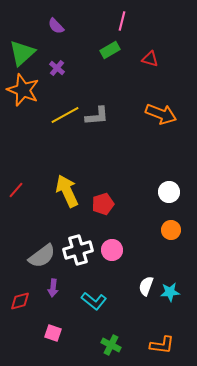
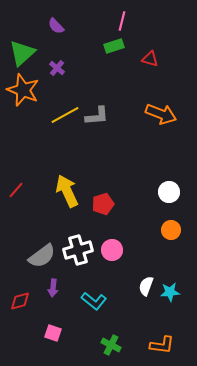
green rectangle: moved 4 px right, 4 px up; rotated 12 degrees clockwise
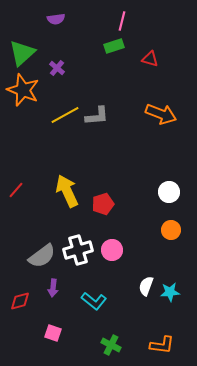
purple semicircle: moved 7 px up; rotated 54 degrees counterclockwise
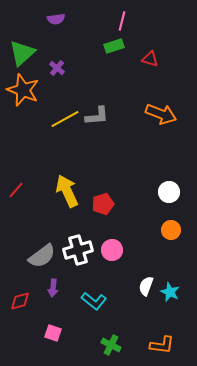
yellow line: moved 4 px down
cyan star: rotated 30 degrees clockwise
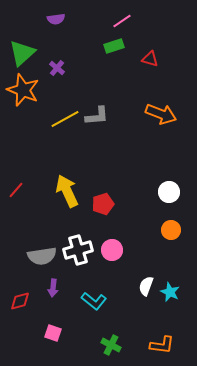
pink line: rotated 42 degrees clockwise
gray semicircle: rotated 28 degrees clockwise
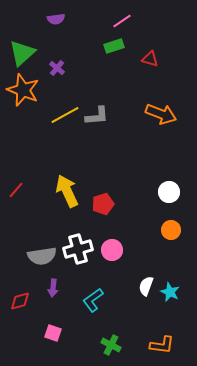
yellow line: moved 4 px up
white cross: moved 1 px up
cyan L-shape: moved 1 px left, 1 px up; rotated 105 degrees clockwise
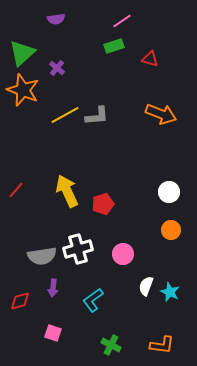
pink circle: moved 11 px right, 4 px down
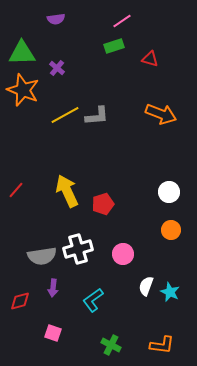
green triangle: rotated 40 degrees clockwise
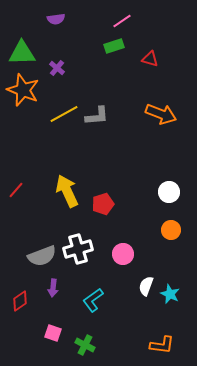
yellow line: moved 1 px left, 1 px up
gray semicircle: rotated 12 degrees counterclockwise
cyan star: moved 2 px down
red diamond: rotated 20 degrees counterclockwise
green cross: moved 26 px left
